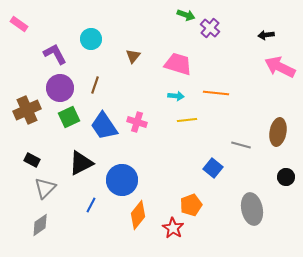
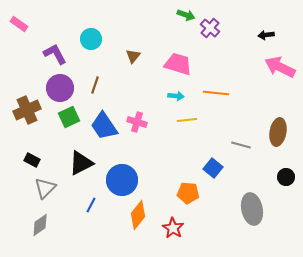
orange pentagon: moved 3 px left, 12 px up; rotated 25 degrees clockwise
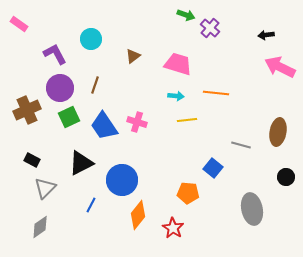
brown triangle: rotated 14 degrees clockwise
gray diamond: moved 2 px down
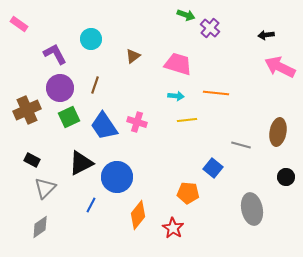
blue circle: moved 5 px left, 3 px up
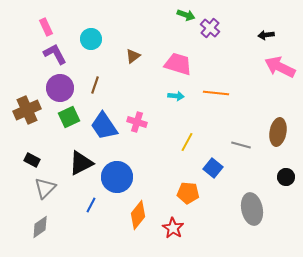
pink rectangle: moved 27 px right, 3 px down; rotated 30 degrees clockwise
yellow line: moved 22 px down; rotated 54 degrees counterclockwise
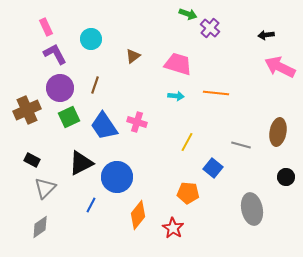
green arrow: moved 2 px right, 1 px up
